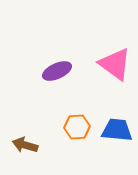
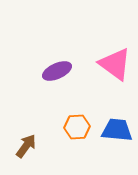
brown arrow: moved 1 px right, 1 px down; rotated 110 degrees clockwise
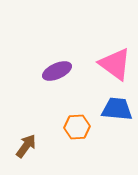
blue trapezoid: moved 21 px up
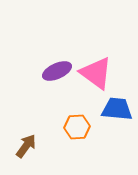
pink triangle: moved 19 px left, 9 px down
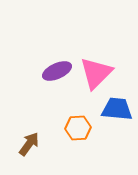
pink triangle: rotated 39 degrees clockwise
orange hexagon: moved 1 px right, 1 px down
brown arrow: moved 3 px right, 2 px up
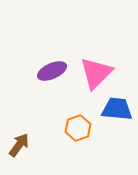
purple ellipse: moved 5 px left
orange hexagon: rotated 15 degrees counterclockwise
brown arrow: moved 10 px left, 1 px down
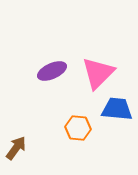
pink triangle: moved 2 px right
orange hexagon: rotated 25 degrees clockwise
brown arrow: moved 3 px left, 3 px down
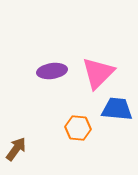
purple ellipse: rotated 16 degrees clockwise
brown arrow: moved 1 px down
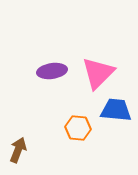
blue trapezoid: moved 1 px left, 1 px down
brown arrow: moved 2 px right, 1 px down; rotated 15 degrees counterclockwise
